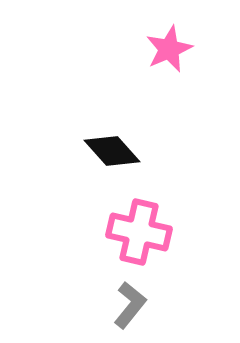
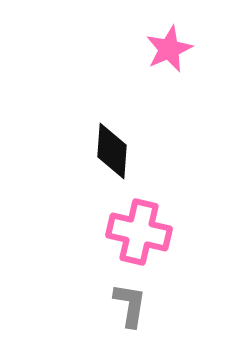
black diamond: rotated 46 degrees clockwise
gray L-shape: rotated 30 degrees counterclockwise
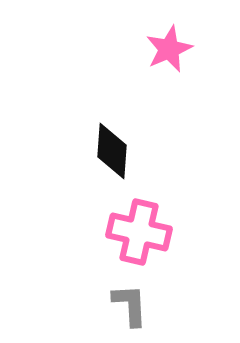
gray L-shape: rotated 12 degrees counterclockwise
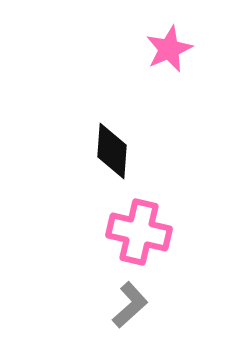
gray L-shape: rotated 51 degrees clockwise
